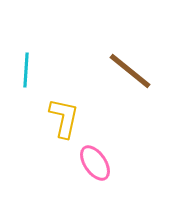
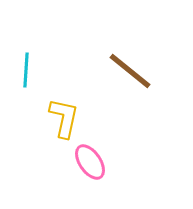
pink ellipse: moved 5 px left, 1 px up
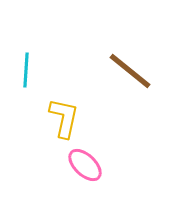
pink ellipse: moved 5 px left, 3 px down; rotated 12 degrees counterclockwise
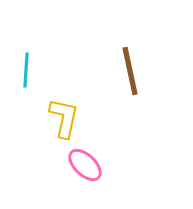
brown line: rotated 39 degrees clockwise
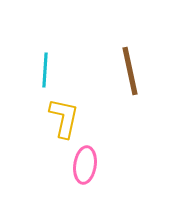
cyan line: moved 19 px right
pink ellipse: rotated 54 degrees clockwise
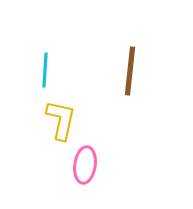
brown line: rotated 18 degrees clockwise
yellow L-shape: moved 3 px left, 2 px down
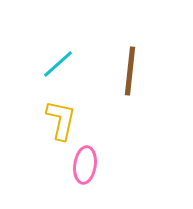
cyan line: moved 13 px right, 6 px up; rotated 44 degrees clockwise
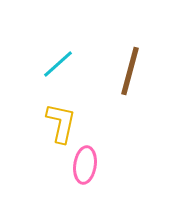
brown line: rotated 9 degrees clockwise
yellow L-shape: moved 3 px down
